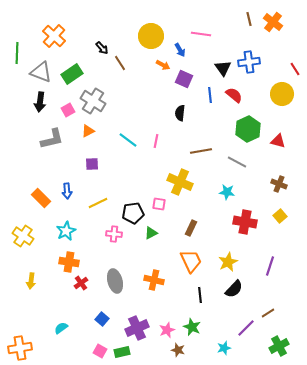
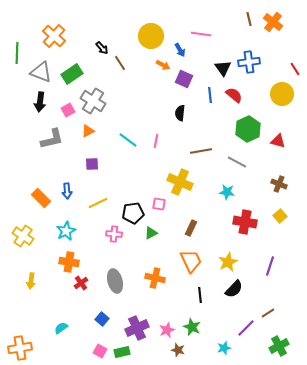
orange cross at (154, 280): moved 1 px right, 2 px up
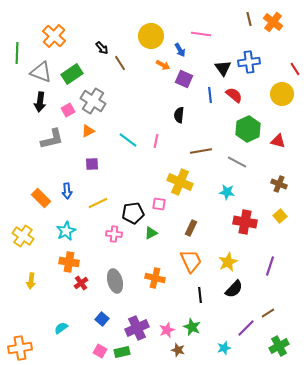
black semicircle at (180, 113): moved 1 px left, 2 px down
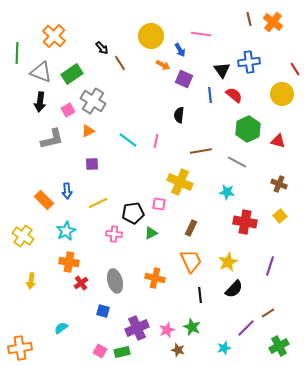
black triangle at (223, 68): moved 1 px left, 2 px down
orange rectangle at (41, 198): moved 3 px right, 2 px down
blue square at (102, 319): moved 1 px right, 8 px up; rotated 24 degrees counterclockwise
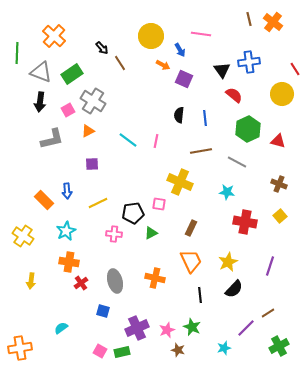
blue line at (210, 95): moved 5 px left, 23 px down
